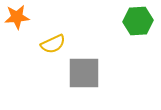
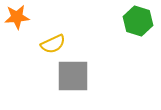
green hexagon: rotated 20 degrees clockwise
gray square: moved 11 px left, 3 px down
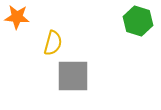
orange star: rotated 10 degrees clockwise
yellow semicircle: moved 1 px up; rotated 50 degrees counterclockwise
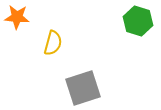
gray square: moved 10 px right, 12 px down; rotated 18 degrees counterclockwise
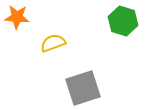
green hexagon: moved 15 px left
yellow semicircle: rotated 125 degrees counterclockwise
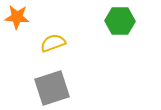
green hexagon: moved 3 px left; rotated 16 degrees counterclockwise
gray square: moved 31 px left
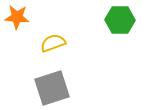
green hexagon: moved 1 px up
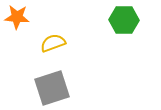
green hexagon: moved 4 px right
